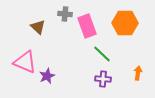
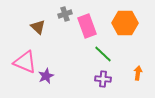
gray cross: rotated 24 degrees counterclockwise
green line: moved 1 px right
purple star: moved 1 px left
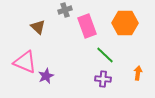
gray cross: moved 4 px up
green line: moved 2 px right, 1 px down
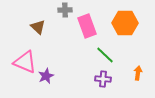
gray cross: rotated 16 degrees clockwise
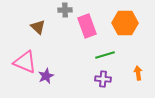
green line: rotated 60 degrees counterclockwise
orange arrow: rotated 16 degrees counterclockwise
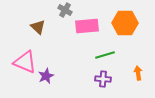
gray cross: rotated 32 degrees clockwise
pink rectangle: rotated 75 degrees counterclockwise
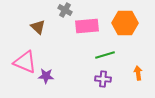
purple star: rotated 28 degrees clockwise
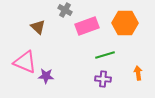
pink rectangle: rotated 15 degrees counterclockwise
